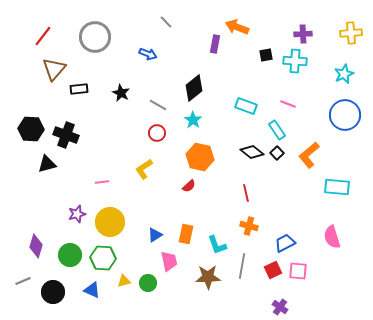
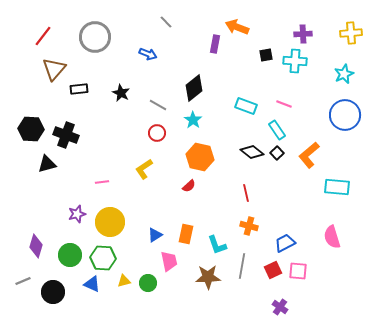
pink line at (288, 104): moved 4 px left
blue triangle at (92, 290): moved 6 px up
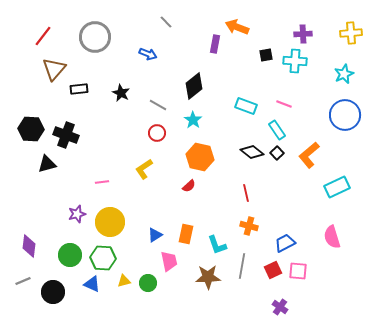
black diamond at (194, 88): moved 2 px up
cyan rectangle at (337, 187): rotated 30 degrees counterclockwise
purple diamond at (36, 246): moved 7 px left; rotated 10 degrees counterclockwise
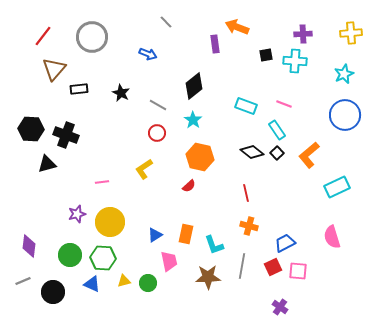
gray circle at (95, 37): moved 3 px left
purple rectangle at (215, 44): rotated 18 degrees counterclockwise
cyan L-shape at (217, 245): moved 3 px left
red square at (273, 270): moved 3 px up
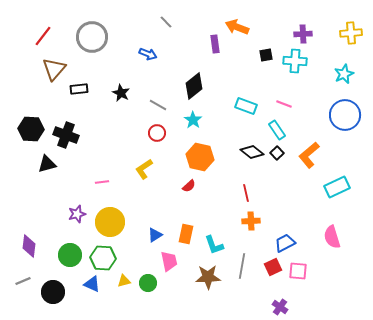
orange cross at (249, 226): moved 2 px right, 5 px up; rotated 18 degrees counterclockwise
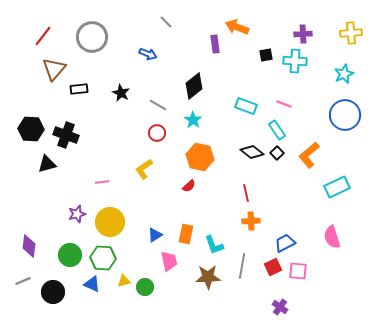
green circle at (148, 283): moved 3 px left, 4 px down
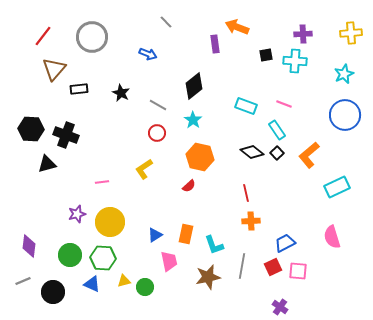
brown star at (208, 277): rotated 10 degrees counterclockwise
